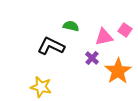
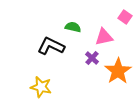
green semicircle: moved 2 px right, 1 px down
pink square: moved 13 px up
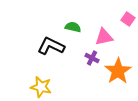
pink square: moved 3 px right, 2 px down
purple cross: rotated 16 degrees counterclockwise
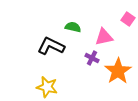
yellow star: moved 6 px right
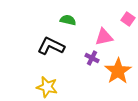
green semicircle: moved 5 px left, 7 px up
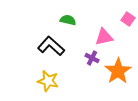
black L-shape: rotated 16 degrees clockwise
yellow star: moved 1 px right, 6 px up
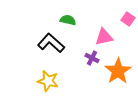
black L-shape: moved 3 px up
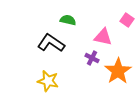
pink square: moved 1 px left, 1 px down
pink triangle: moved 1 px left; rotated 24 degrees clockwise
black L-shape: rotated 8 degrees counterclockwise
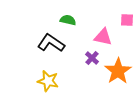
pink square: rotated 32 degrees counterclockwise
purple cross: rotated 16 degrees clockwise
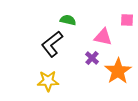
black L-shape: moved 1 px right, 1 px down; rotated 72 degrees counterclockwise
yellow star: rotated 15 degrees counterclockwise
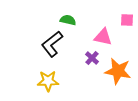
orange star: rotated 28 degrees counterclockwise
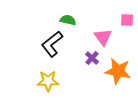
pink triangle: rotated 42 degrees clockwise
